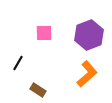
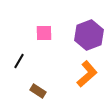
black line: moved 1 px right, 2 px up
brown rectangle: moved 1 px down
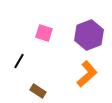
pink square: rotated 18 degrees clockwise
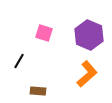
purple hexagon: rotated 16 degrees counterclockwise
brown rectangle: rotated 28 degrees counterclockwise
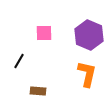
pink square: rotated 18 degrees counterclockwise
orange L-shape: rotated 36 degrees counterclockwise
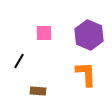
orange L-shape: moved 1 px left; rotated 16 degrees counterclockwise
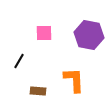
purple hexagon: rotated 12 degrees counterclockwise
orange L-shape: moved 12 px left, 6 px down
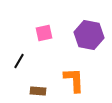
pink square: rotated 12 degrees counterclockwise
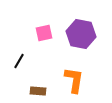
purple hexagon: moved 8 px left, 1 px up
orange L-shape: rotated 12 degrees clockwise
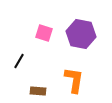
pink square: rotated 30 degrees clockwise
